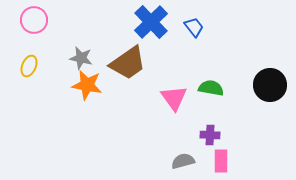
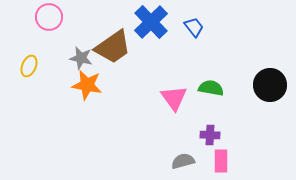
pink circle: moved 15 px right, 3 px up
brown trapezoid: moved 15 px left, 16 px up
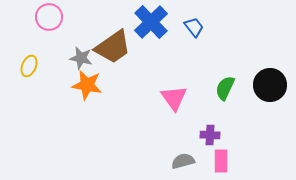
green semicircle: moved 14 px right; rotated 75 degrees counterclockwise
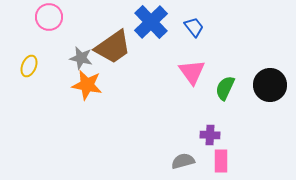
pink triangle: moved 18 px right, 26 px up
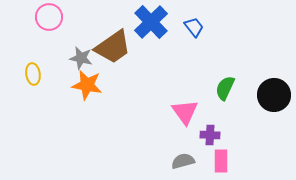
yellow ellipse: moved 4 px right, 8 px down; rotated 30 degrees counterclockwise
pink triangle: moved 7 px left, 40 px down
black circle: moved 4 px right, 10 px down
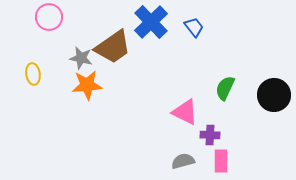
orange star: rotated 16 degrees counterclockwise
pink triangle: rotated 28 degrees counterclockwise
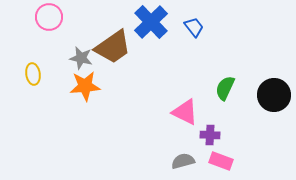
orange star: moved 2 px left, 1 px down
pink rectangle: rotated 70 degrees counterclockwise
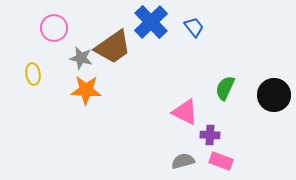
pink circle: moved 5 px right, 11 px down
orange star: moved 1 px right, 4 px down; rotated 8 degrees clockwise
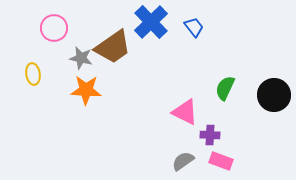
gray semicircle: rotated 20 degrees counterclockwise
